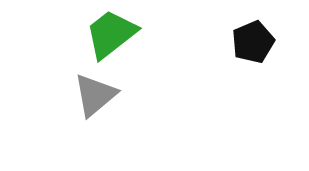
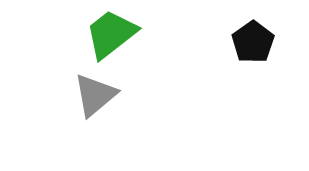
black pentagon: rotated 12 degrees counterclockwise
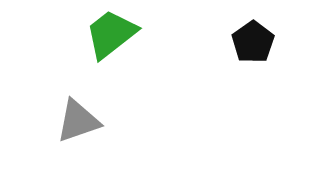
gray triangle: moved 17 px left, 26 px down; rotated 21 degrees clockwise
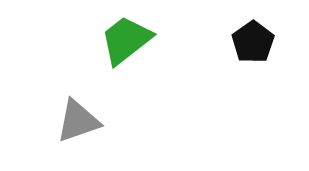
green trapezoid: moved 15 px right, 6 px down
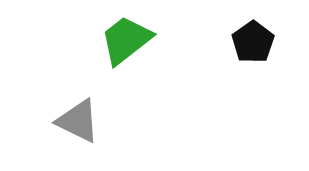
gray triangle: rotated 45 degrees clockwise
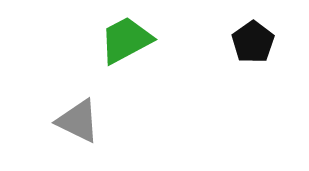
green trapezoid: rotated 10 degrees clockwise
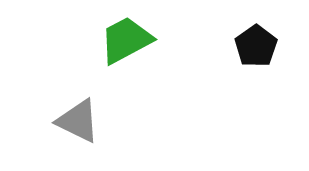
black pentagon: moved 3 px right, 4 px down
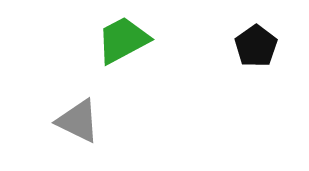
green trapezoid: moved 3 px left
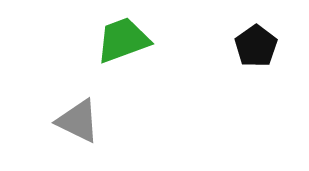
green trapezoid: rotated 8 degrees clockwise
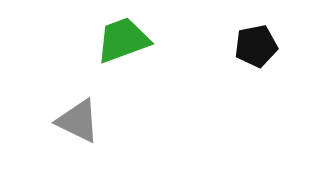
black pentagon: rotated 24 degrees clockwise
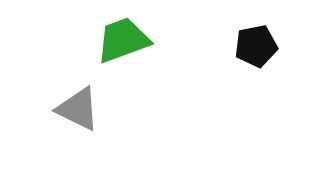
gray triangle: moved 12 px up
